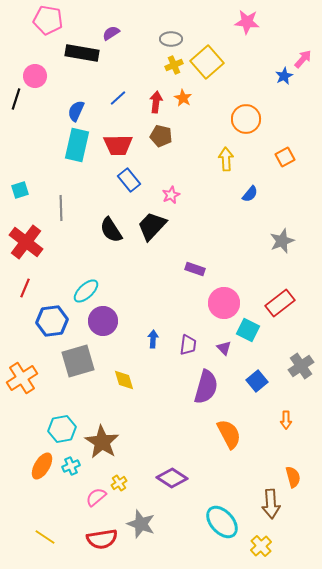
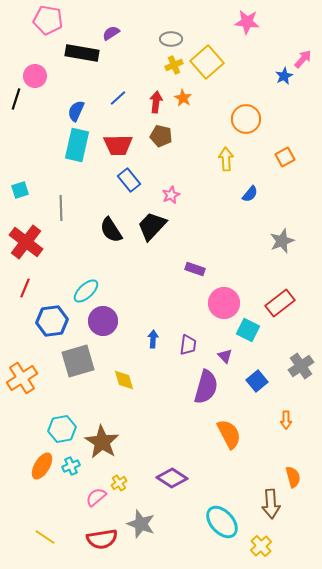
purple triangle at (224, 348): moved 1 px right, 8 px down
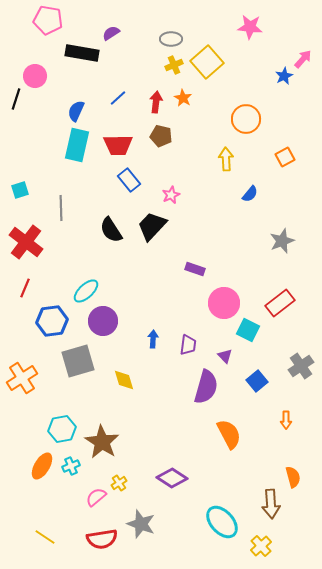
pink star at (247, 22): moved 3 px right, 5 px down
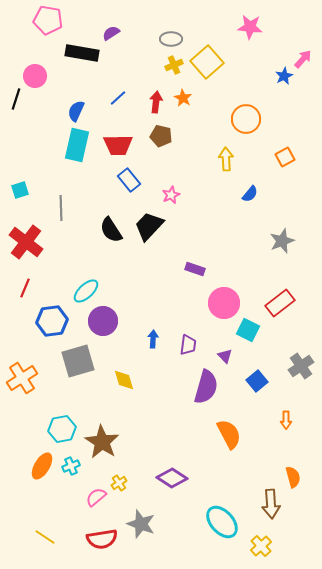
black trapezoid at (152, 226): moved 3 px left
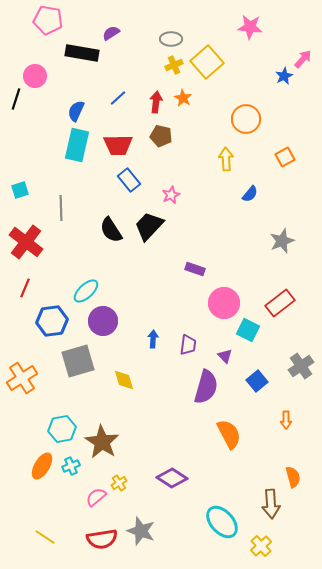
gray star at (141, 524): moved 7 px down
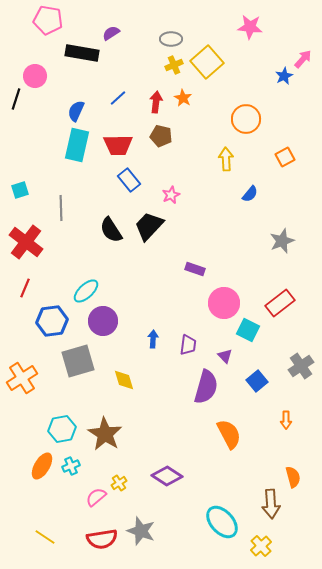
brown star at (102, 442): moved 3 px right, 8 px up
purple diamond at (172, 478): moved 5 px left, 2 px up
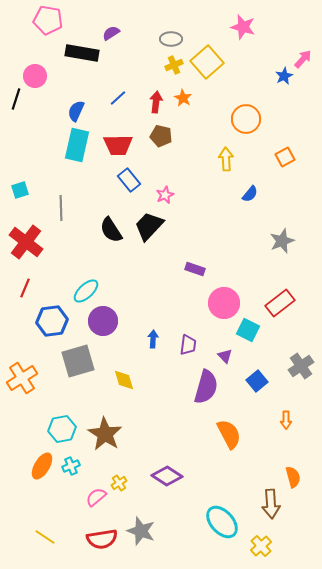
pink star at (250, 27): moved 7 px left; rotated 10 degrees clockwise
pink star at (171, 195): moved 6 px left
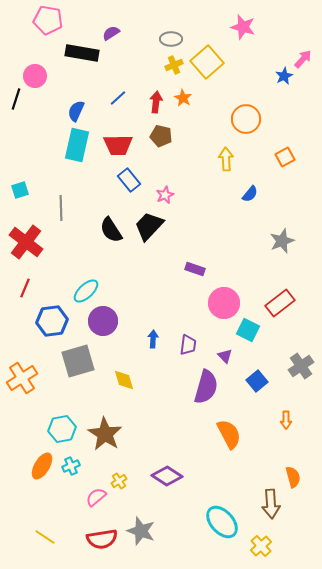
yellow cross at (119, 483): moved 2 px up
